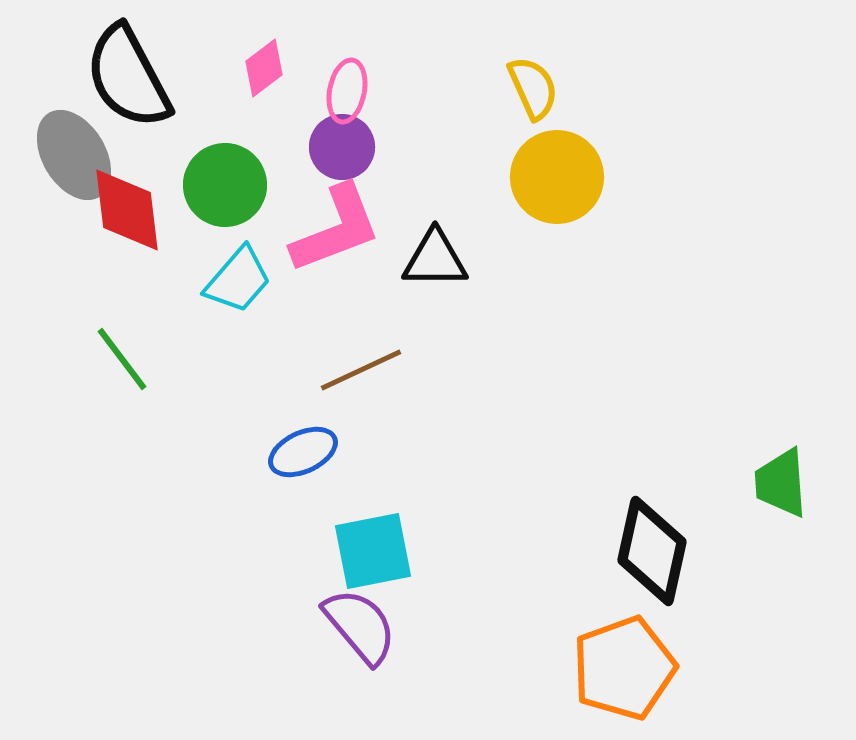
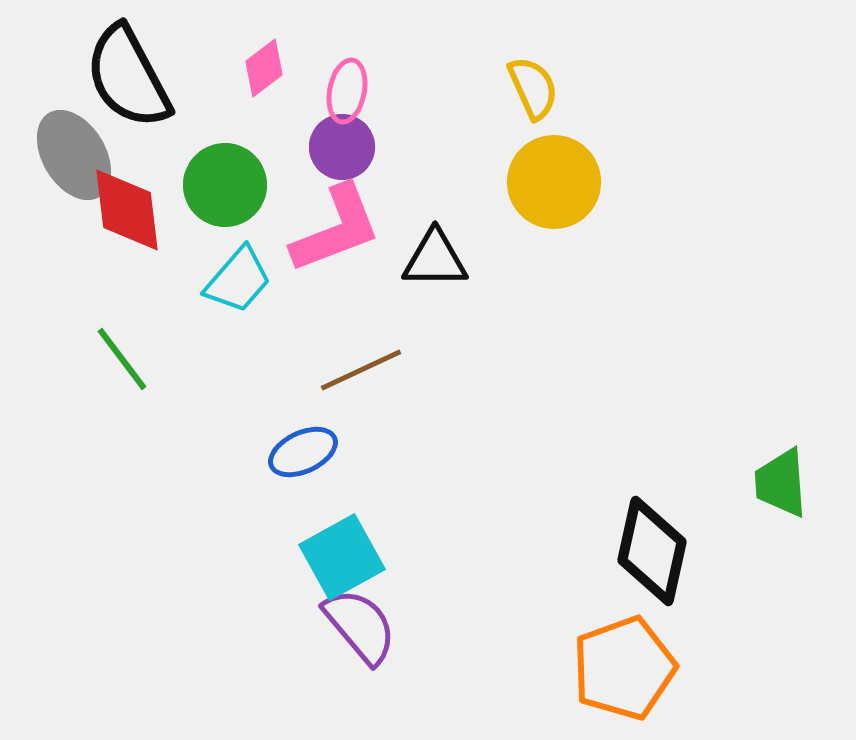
yellow circle: moved 3 px left, 5 px down
cyan square: moved 31 px left, 6 px down; rotated 18 degrees counterclockwise
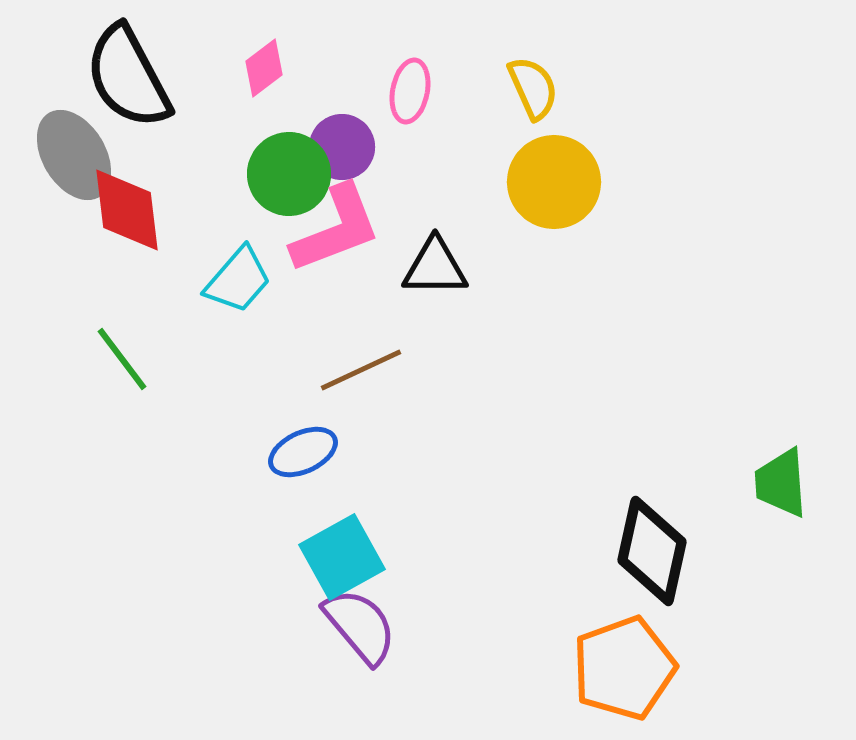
pink ellipse: moved 63 px right
green circle: moved 64 px right, 11 px up
black triangle: moved 8 px down
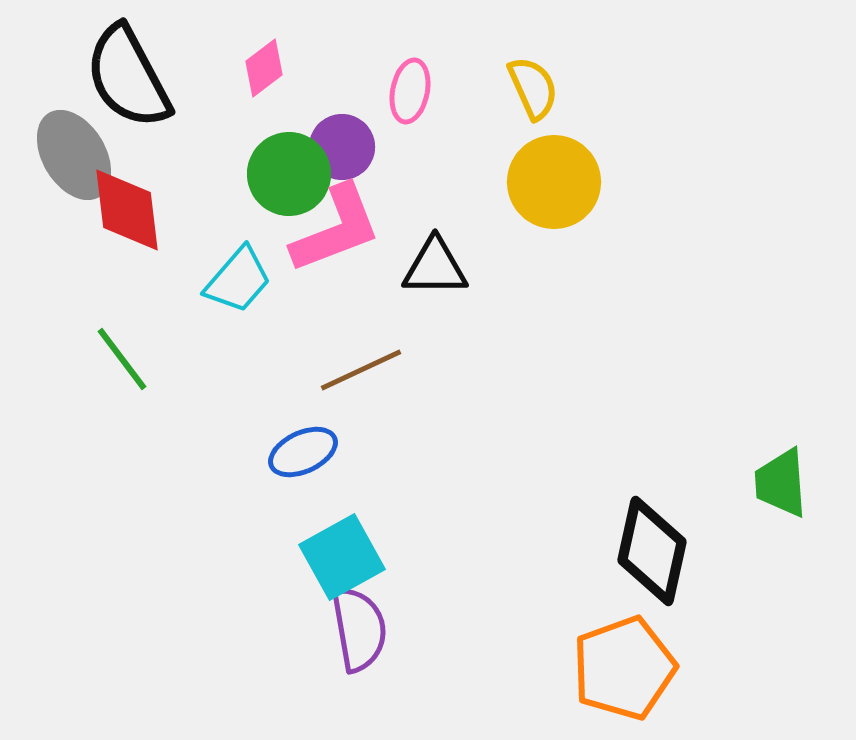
purple semicircle: moved 1 px left, 3 px down; rotated 30 degrees clockwise
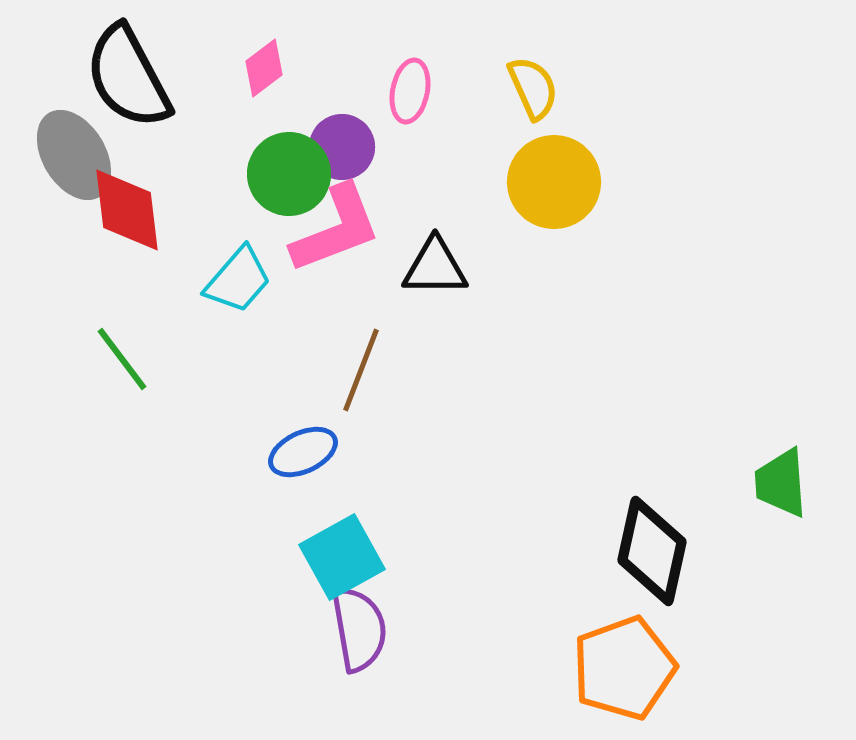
brown line: rotated 44 degrees counterclockwise
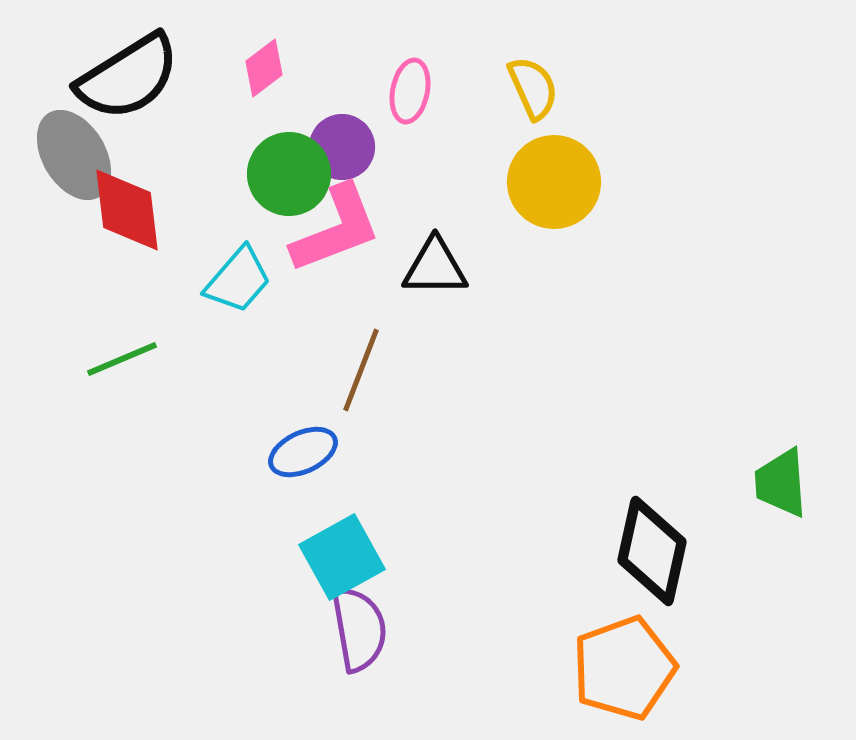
black semicircle: rotated 94 degrees counterclockwise
green line: rotated 76 degrees counterclockwise
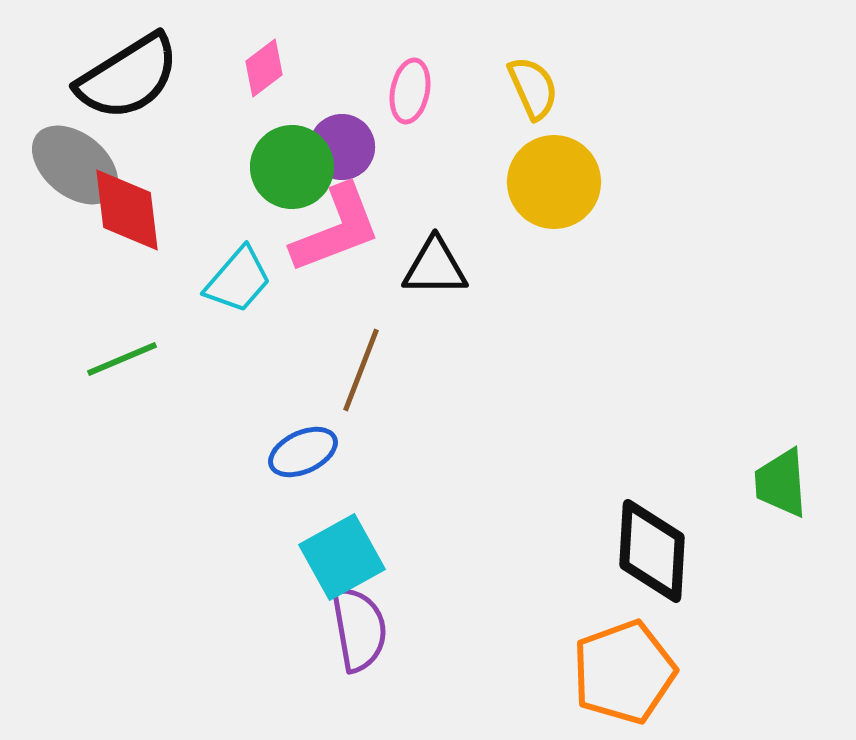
gray ellipse: moved 1 px right, 10 px down; rotated 20 degrees counterclockwise
green circle: moved 3 px right, 7 px up
black diamond: rotated 9 degrees counterclockwise
orange pentagon: moved 4 px down
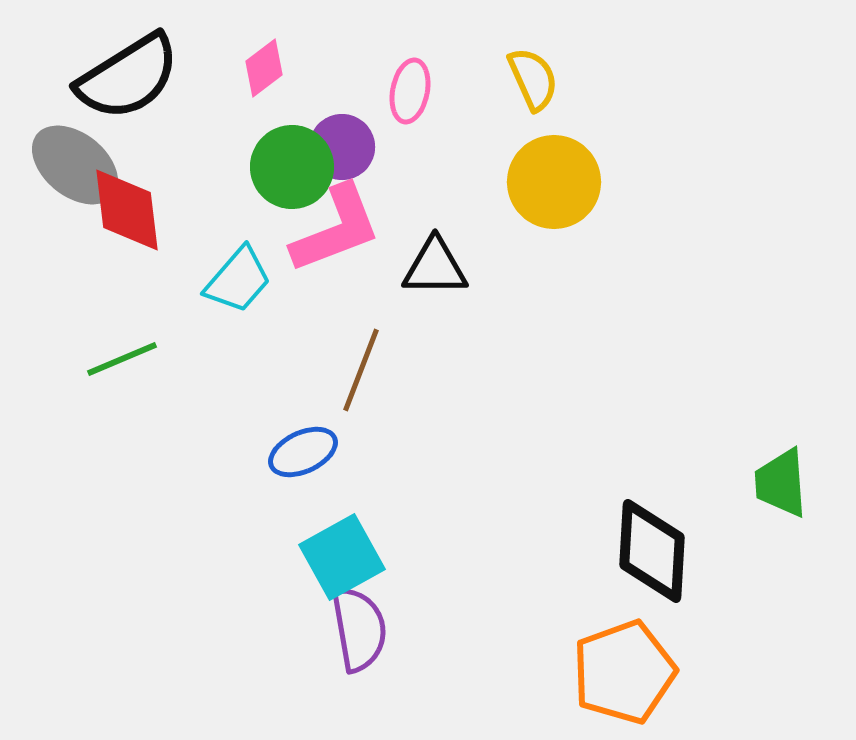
yellow semicircle: moved 9 px up
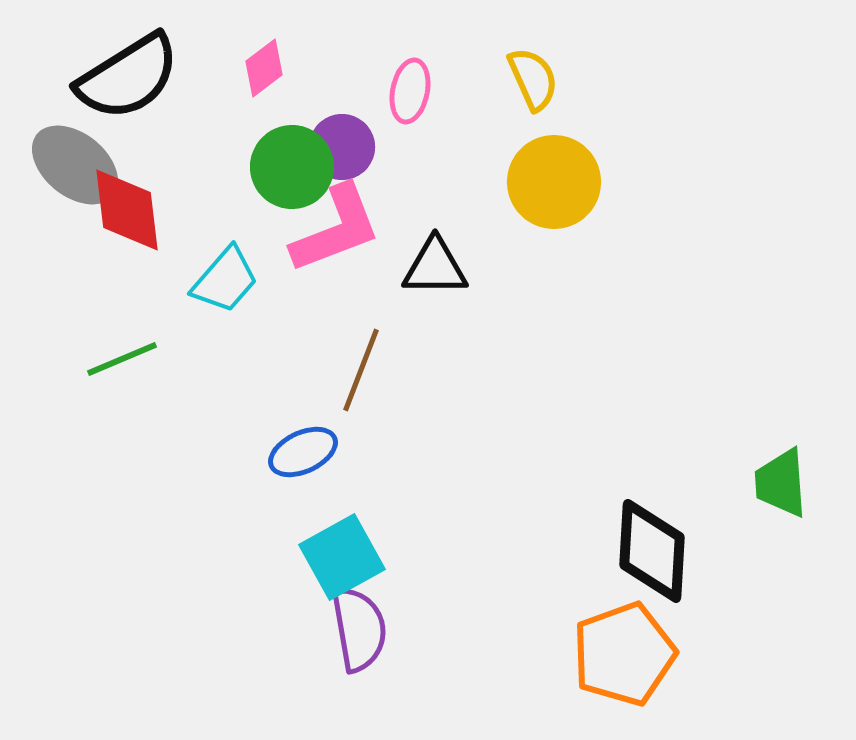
cyan trapezoid: moved 13 px left
orange pentagon: moved 18 px up
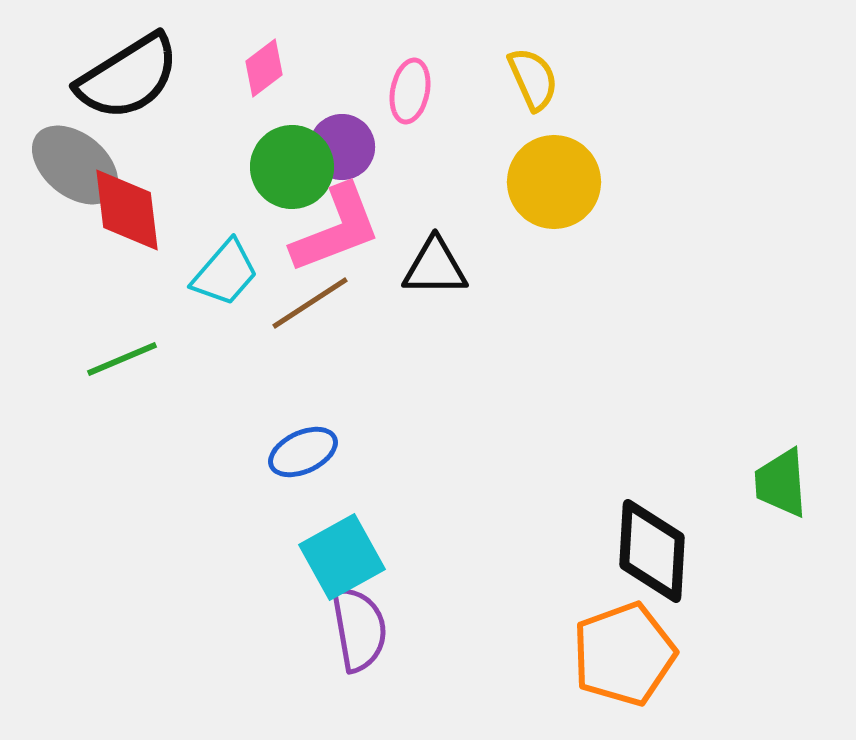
cyan trapezoid: moved 7 px up
brown line: moved 51 px left, 67 px up; rotated 36 degrees clockwise
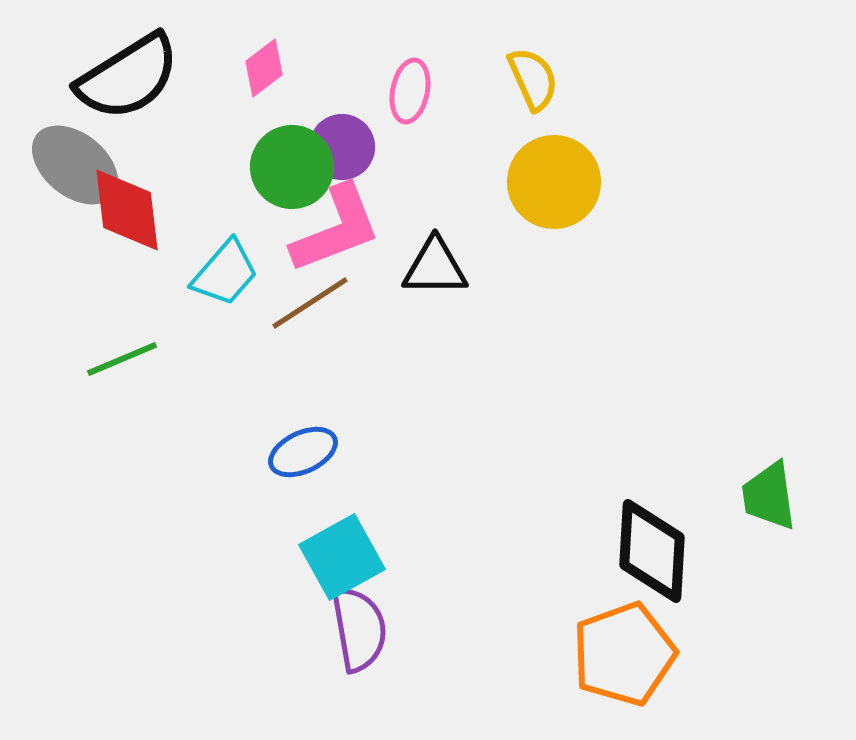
green trapezoid: moved 12 px left, 13 px down; rotated 4 degrees counterclockwise
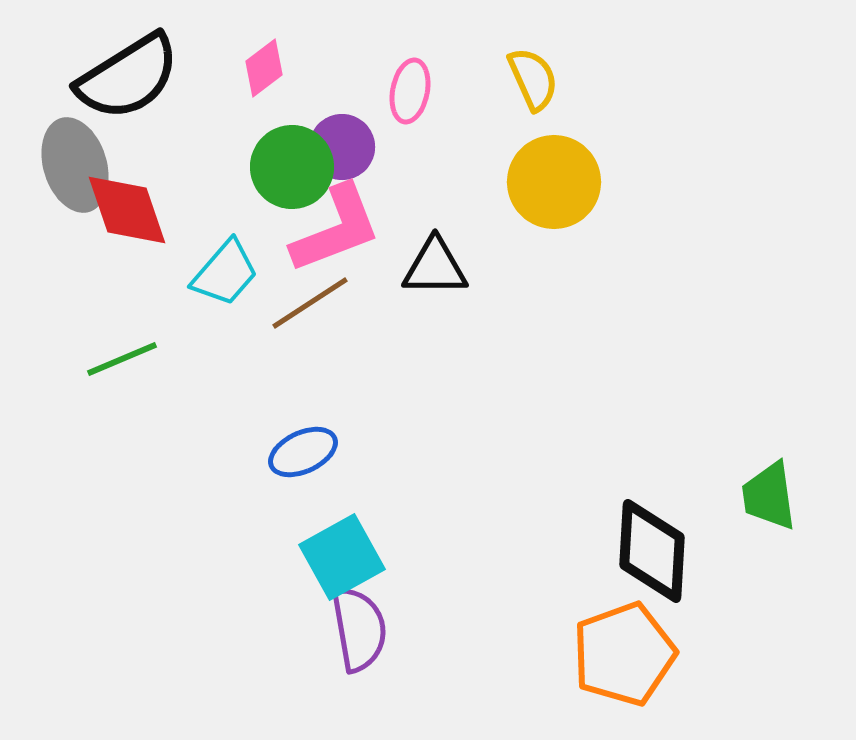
gray ellipse: rotated 34 degrees clockwise
red diamond: rotated 12 degrees counterclockwise
